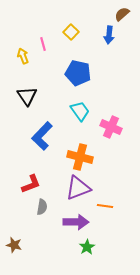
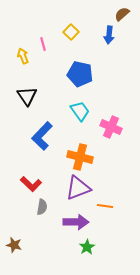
blue pentagon: moved 2 px right, 1 px down
red L-shape: rotated 65 degrees clockwise
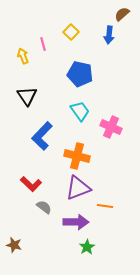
orange cross: moved 3 px left, 1 px up
gray semicircle: moved 2 px right; rotated 63 degrees counterclockwise
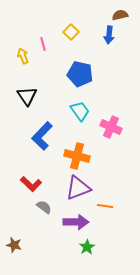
brown semicircle: moved 2 px left, 1 px down; rotated 28 degrees clockwise
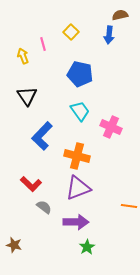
orange line: moved 24 px right
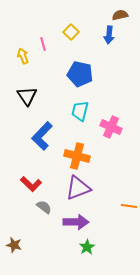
cyan trapezoid: rotated 130 degrees counterclockwise
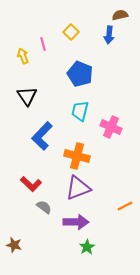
blue pentagon: rotated 10 degrees clockwise
orange line: moved 4 px left; rotated 35 degrees counterclockwise
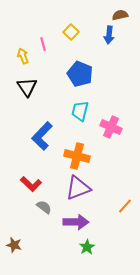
black triangle: moved 9 px up
orange line: rotated 21 degrees counterclockwise
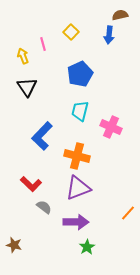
blue pentagon: rotated 25 degrees clockwise
orange line: moved 3 px right, 7 px down
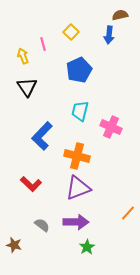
blue pentagon: moved 1 px left, 4 px up
gray semicircle: moved 2 px left, 18 px down
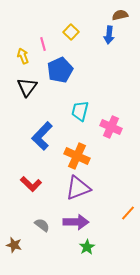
blue pentagon: moved 19 px left
black triangle: rotated 10 degrees clockwise
orange cross: rotated 10 degrees clockwise
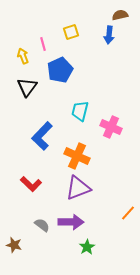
yellow square: rotated 28 degrees clockwise
purple arrow: moved 5 px left
